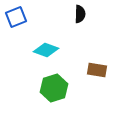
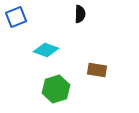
green hexagon: moved 2 px right, 1 px down
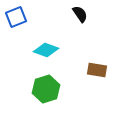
black semicircle: rotated 36 degrees counterclockwise
green hexagon: moved 10 px left
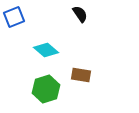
blue square: moved 2 px left
cyan diamond: rotated 20 degrees clockwise
brown rectangle: moved 16 px left, 5 px down
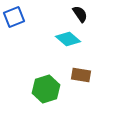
cyan diamond: moved 22 px right, 11 px up
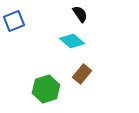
blue square: moved 4 px down
cyan diamond: moved 4 px right, 2 px down
brown rectangle: moved 1 px right, 1 px up; rotated 60 degrees counterclockwise
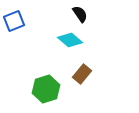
cyan diamond: moved 2 px left, 1 px up
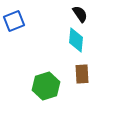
cyan diamond: moved 6 px right; rotated 55 degrees clockwise
brown rectangle: rotated 42 degrees counterclockwise
green hexagon: moved 3 px up
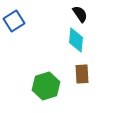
blue square: rotated 10 degrees counterclockwise
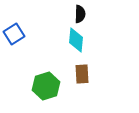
black semicircle: rotated 36 degrees clockwise
blue square: moved 13 px down
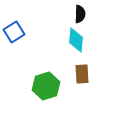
blue square: moved 2 px up
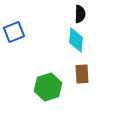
blue square: rotated 10 degrees clockwise
green hexagon: moved 2 px right, 1 px down
